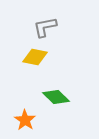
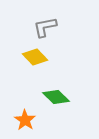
yellow diamond: rotated 35 degrees clockwise
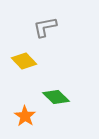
yellow diamond: moved 11 px left, 4 px down
orange star: moved 4 px up
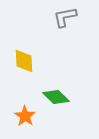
gray L-shape: moved 20 px right, 10 px up
yellow diamond: rotated 40 degrees clockwise
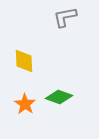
green diamond: moved 3 px right; rotated 24 degrees counterclockwise
orange star: moved 12 px up
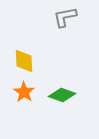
green diamond: moved 3 px right, 2 px up
orange star: moved 1 px left, 12 px up
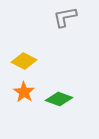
yellow diamond: rotated 60 degrees counterclockwise
green diamond: moved 3 px left, 4 px down
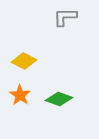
gray L-shape: rotated 10 degrees clockwise
orange star: moved 4 px left, 3 px down
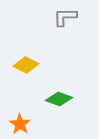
yellow diamond: moved 2 px right, 4 px down
orange star: moved 29 px down
